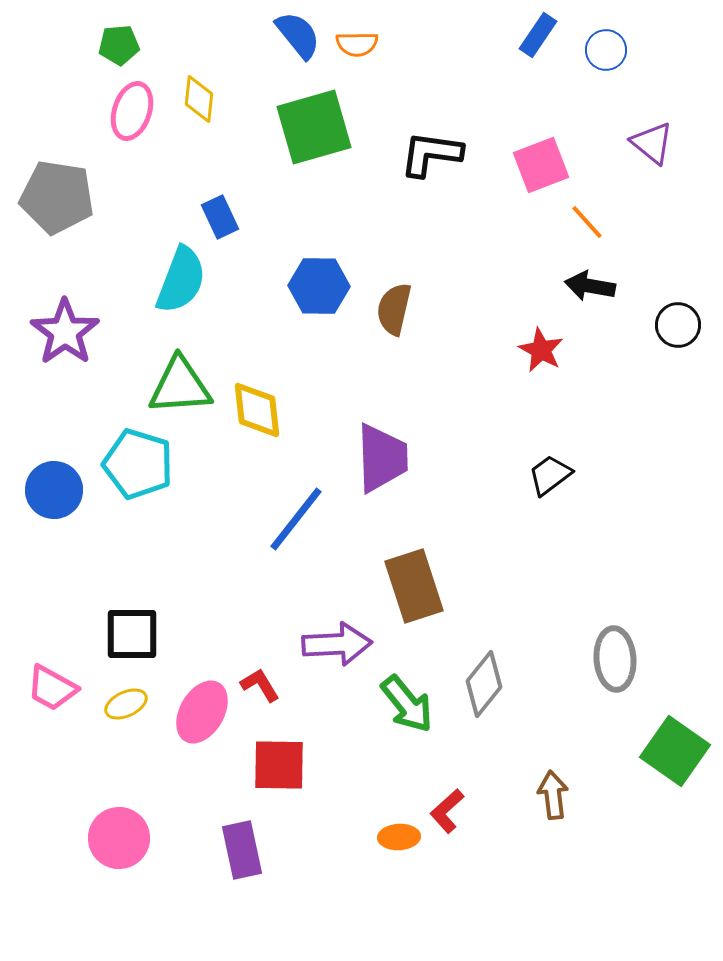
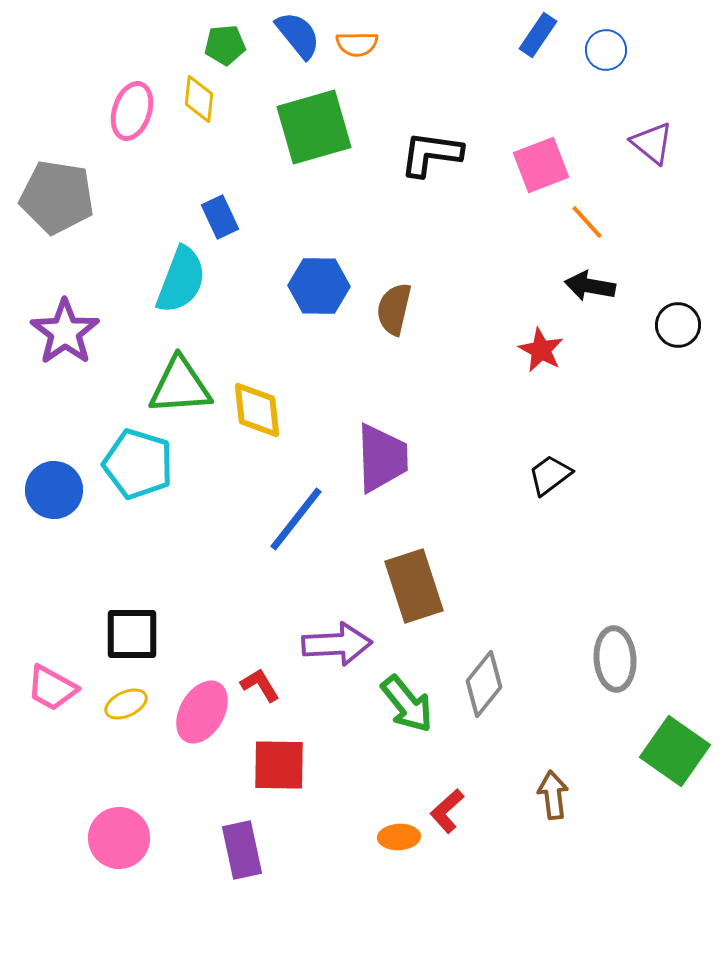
green pentagon at (119, 45): moved 106 px right
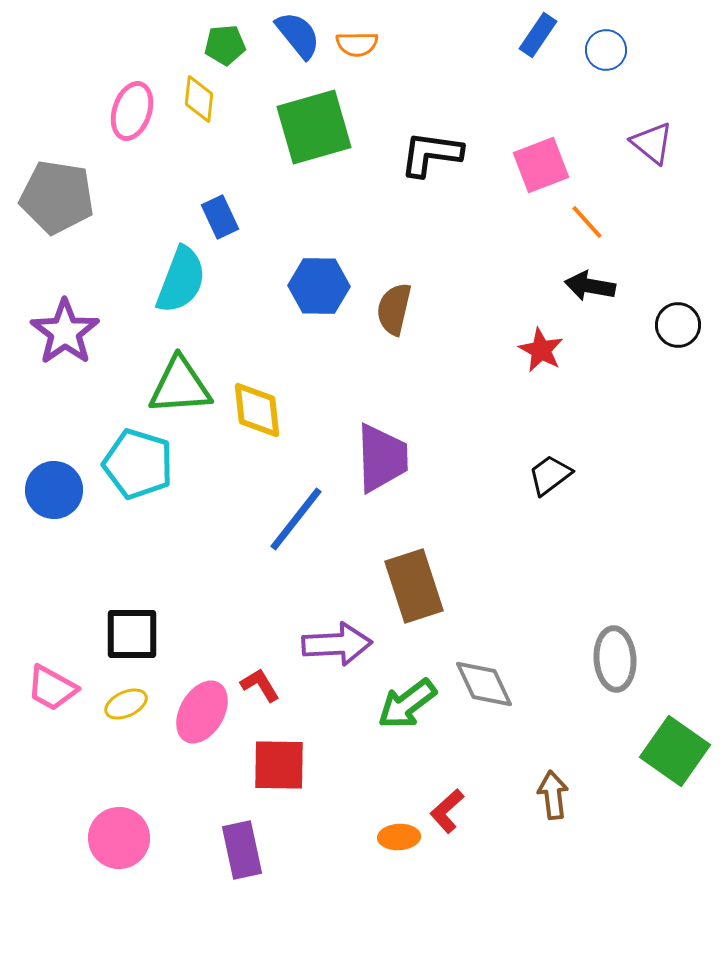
gray diamond at (484, 684): rotated 64 degrees counterclockwise
green arrow at (407, 704): rotated 92 degrees clockwise
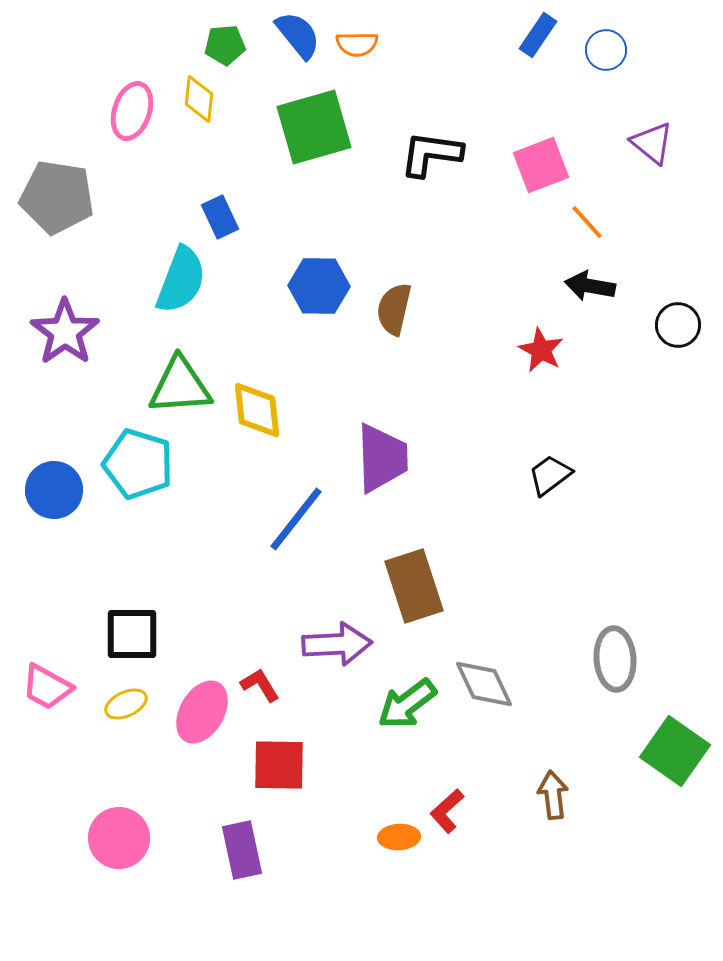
pink trapezoid at (52, 688): moved 5 px left, 1 px up
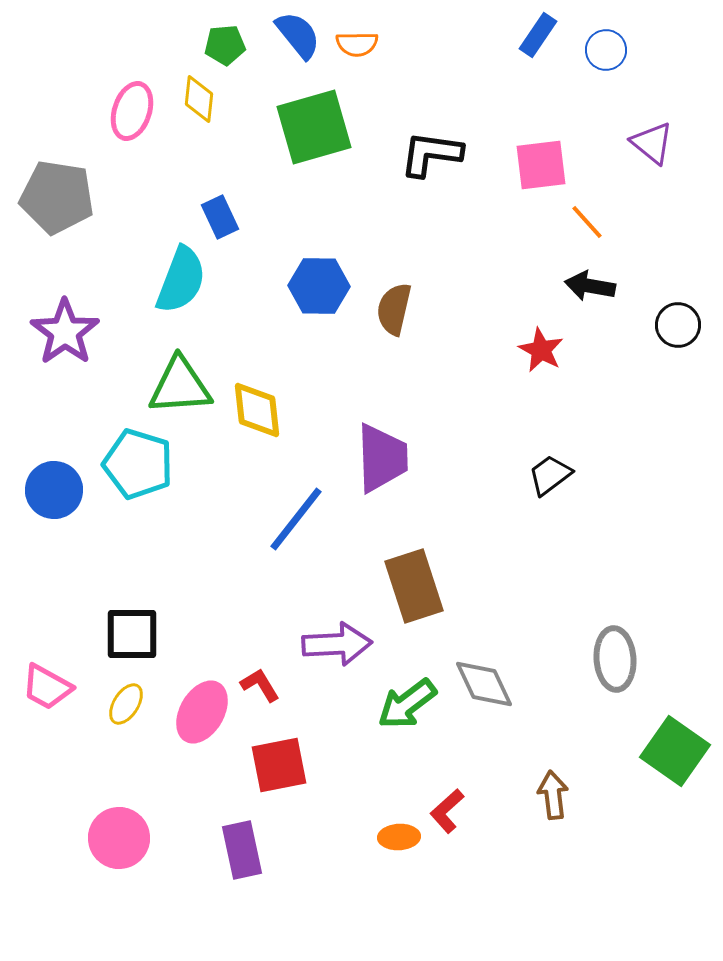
pink square at (541, 165): rotated 14 degrees clockwise
yellow ellipse at (126, 704): rotated 33 degrees counterclockwise
red square at (279, 765): rotated 12 degrees counterclockwise
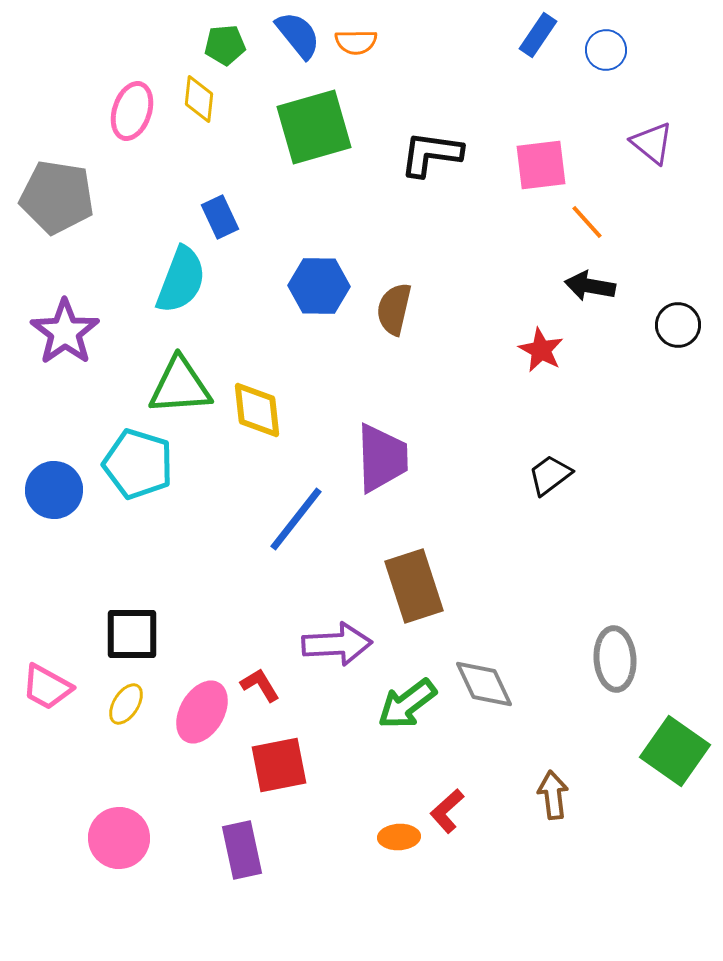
orange semicircle at (357, 44): moved 1 px left, 2 px up
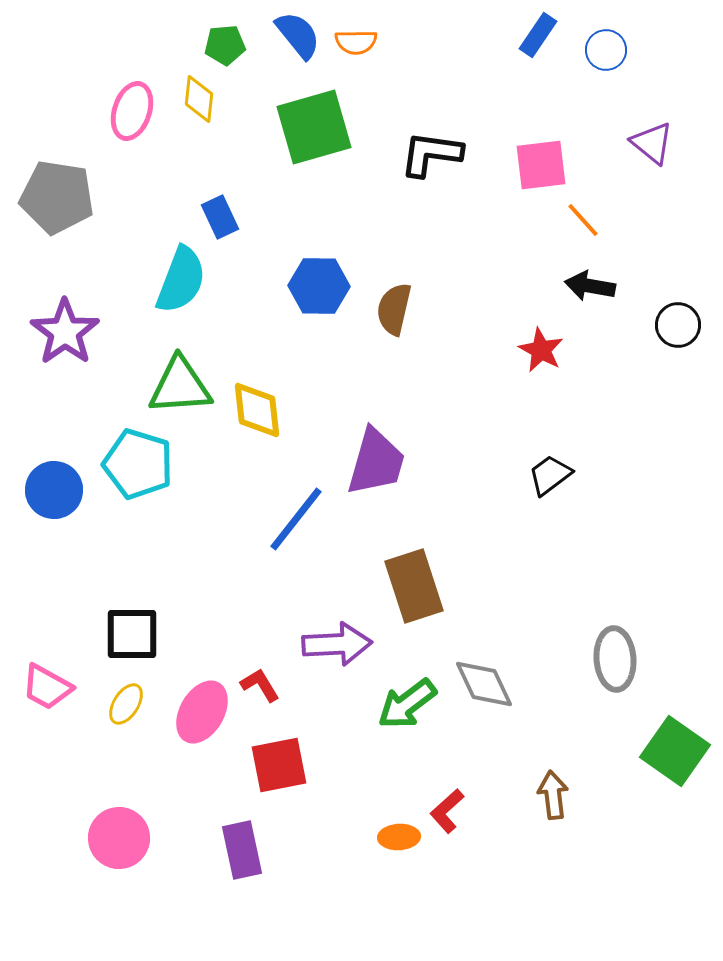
orange line at (587, 222): moved 4 px left, 2 px up
purple trapezoid at (382, 458): moved 6 px left, 4 px down; rotated 18 degrees clockwise
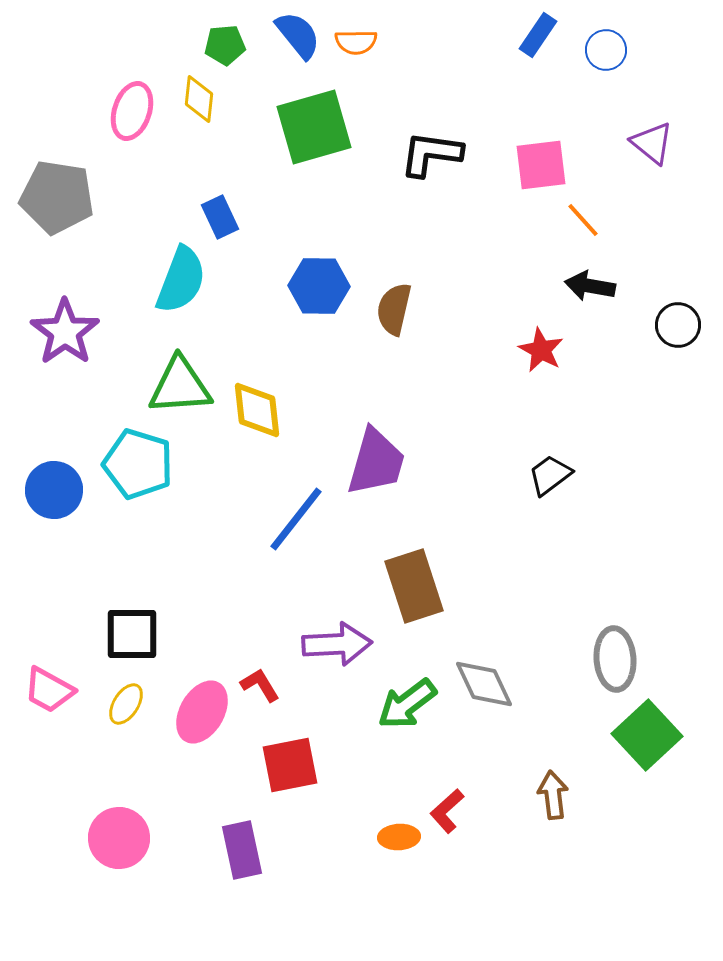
pink trapezoid at (47, 687): moved 2 px right, 3 px down
green square at (675, 751): moved 28 px left, 16 px up; rotated 12 degrees clockwise
red square at (279, 765): moved 11 px right
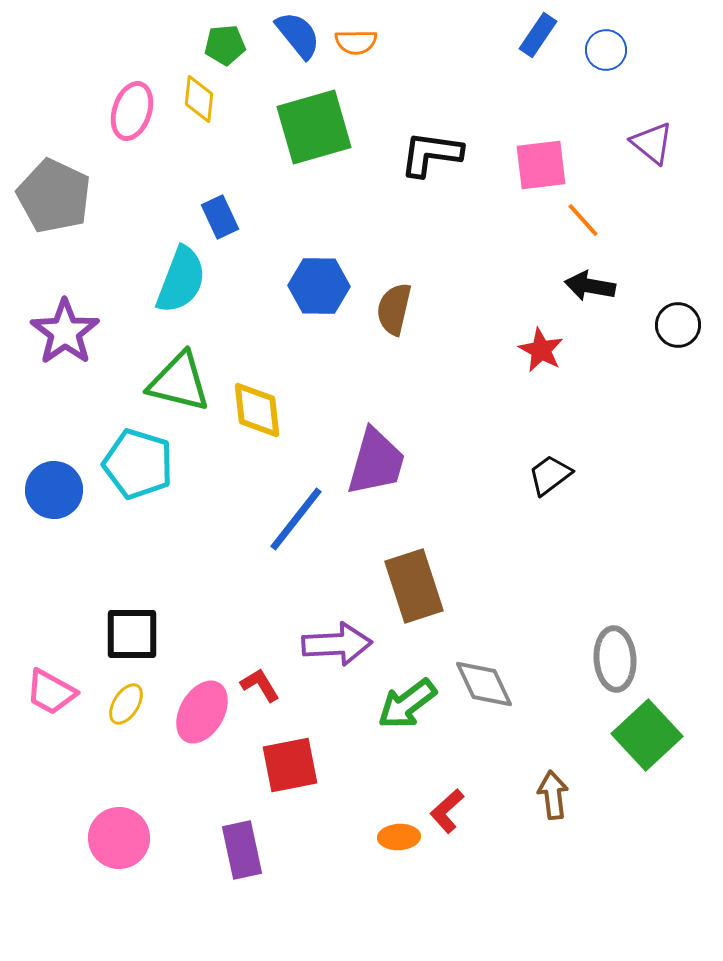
gray pentagon at (57, 197): moved 3 px left, 1 px up; rotated 16 degrees clockwise
green triangle at (180, 386): moved 1 px left, 4 px up; rotated 18 degrees clockwise
pink trapezoid at (49, 690): moved 2 px right, 2 px down
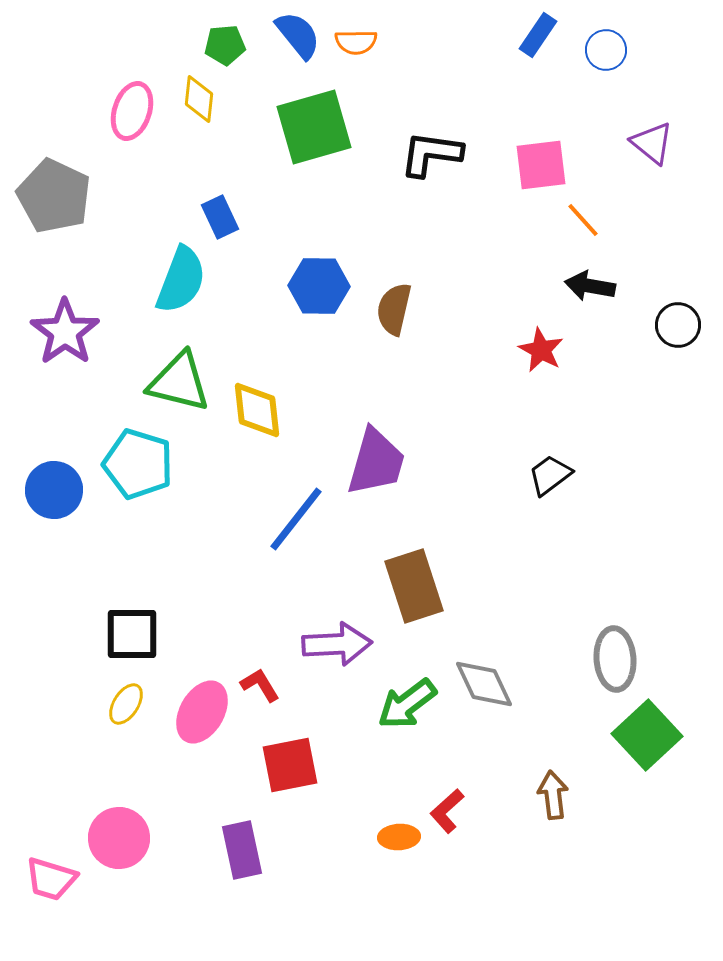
pink trapezoid at (51, 692): moved 187 px down; rotated 12 degrees counterclockwise
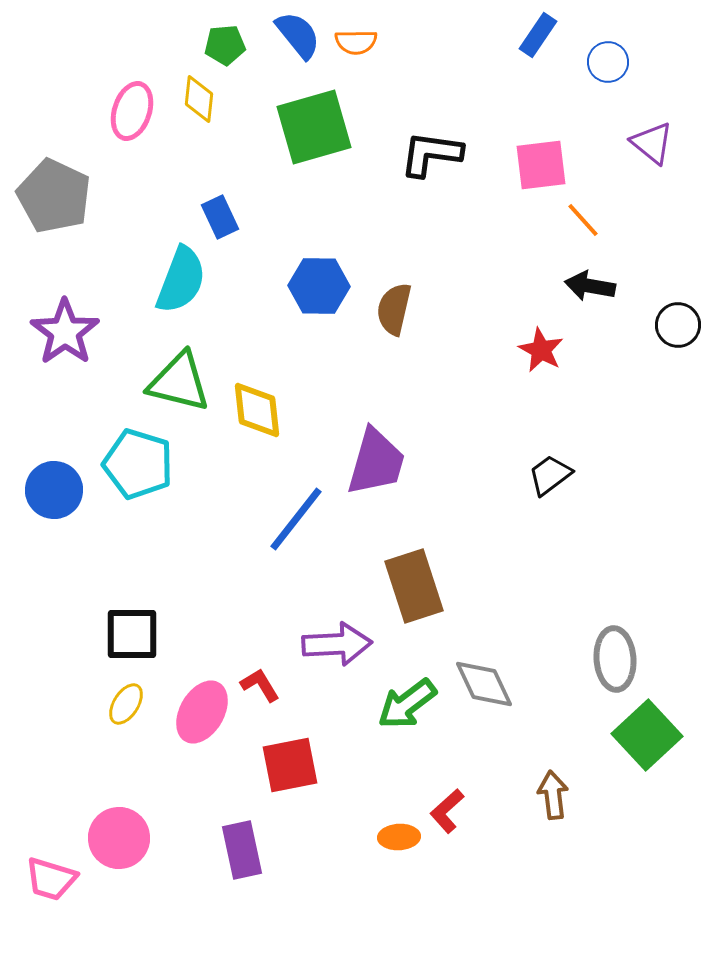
blue circle at (606, 50): moved 2 px right, 12 px down
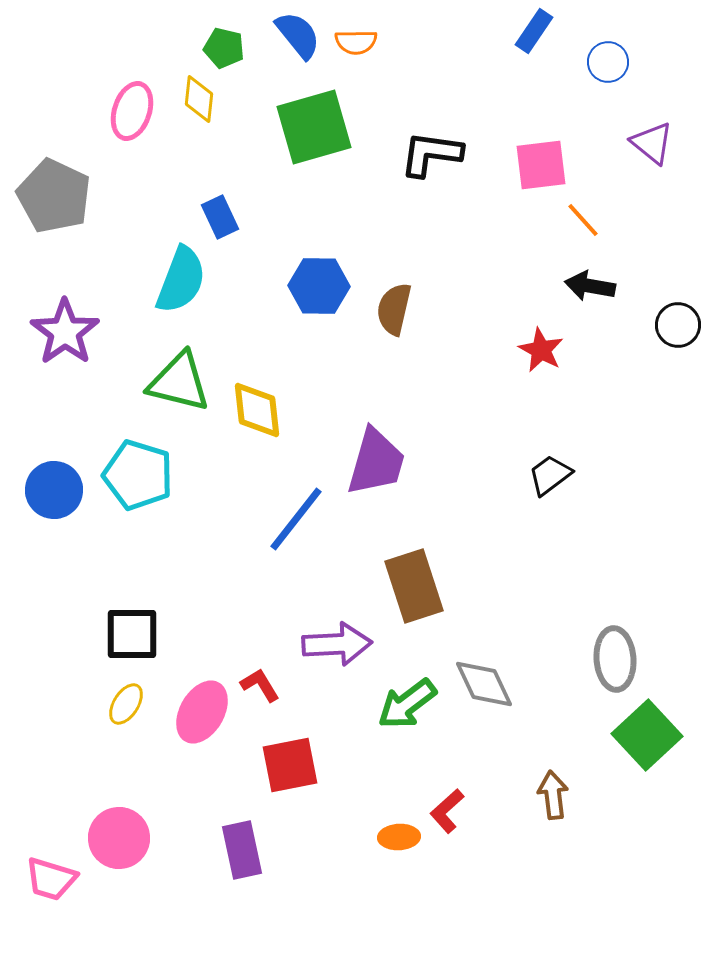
blue rectangle at (538, 35): moved 4 px left, 4 px up
green pentagon at (225, 45): moved 1 px left, 3 px down; rotated 18 degrees clockwise
cyan pentagon at (138, 464): moved 11 px down
